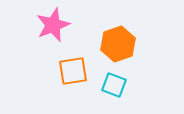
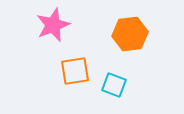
orange hexagon: moved 12 px right, 10 px up; rotated 12 degrees clockwise
orange square: moved 2 px right
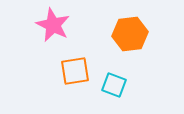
pink star: rotated 24 degrees counterclockwise
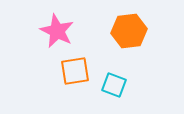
pink star: moved 4 px right, 6 px down
orange hexagon: moved 1 px left, 3 px up
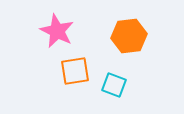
orange hexagon: moved 5 px down
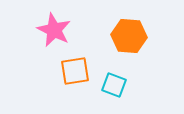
pink star: moved 3 px left, 1 px up
orange hexagon: rotated 12 degrees clockwise
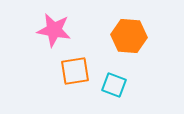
pink star: rotated 16 degrees counterclockwise
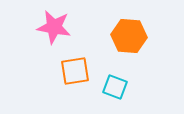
pink star: moved 3 px up
cyan square: moved 1 px right, 2 px down
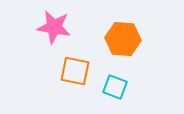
orange hexagon: moved 6 px left, 3 px down
orange square: rotated 20 degrees clockwise
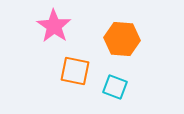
pink star: moved 1 px up; rotated 24 degrees clockwise
orange hexagon: moved 1 px left
